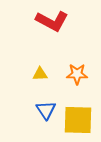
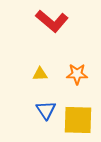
red L-shape: rotated 12 degrees clockwise
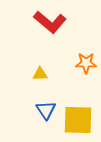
red L-shape: moved 2 px left, 1 px down
orange star: moved 9 px right, 11 px up
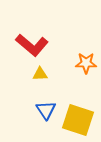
red L-shape: moved 18 px left, 23 px down
yellow square: rotated 16 degrees clockwise
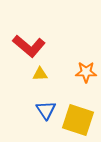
red L-shape: moved 3 px left, 1 px down
orange star: moved 9 px down
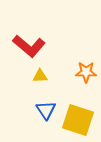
yellow triangle: moved 2 px down
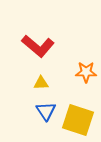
red L-shape: moved 9 px right
yellow triangle: moved 1 px right, 7 px down
blue triangle: moved 1 px down
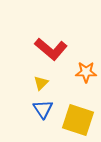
red L-shape: moved 13 px right, 3 px down
yellow triangle: rotated 42 degrees counterclockwise
blue triangle: moved 3 px left, 2 px up
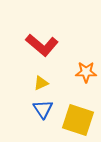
red L-shape: moved 9 px left, 4 px up
yellow triangle: rotated 21 degrees clockwise
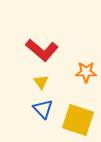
red L-shape: moved 5 px down
yellow triangle: moved 1 px up; rotated 42 degrees counterclockwise
blue triangle: rotated 10 degrees counterclockwise
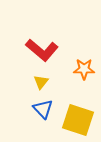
orange star: moved 2 px left, 3 px up
yellow triangle: rotated 14 degrees clockwise
